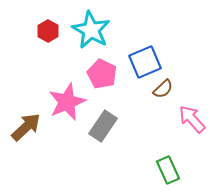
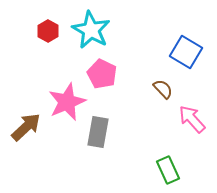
blue square: moved 41 px right, 10 px up; rotated 36 degrees counterclockwise
brown semicircle: rotated 90 degrees counterclockwise
gray rectangle: moved 5 px left, 6 px down; rotated 24 degrees counterclockwise
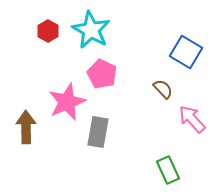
brown arrow: rotated 48 degrees counterclockwise
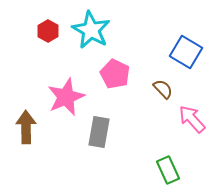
pink pentagon: moved 13 px right
pink star: moved 1 px left, 5 px up
gray rectangle: moved 1 px right
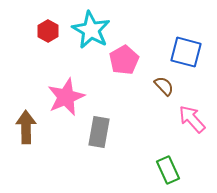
blue square: rotated 16 degrees counterclockwise
pink pentagon: moved 9 px right, 14 px up; rotated 16 degrees clockwise
brown semicircle: moved 1 px right, 3 px up
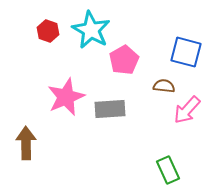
red hexagon: rotated 10 degrees counterclockwise
brown semicircle: rotated 40 degrees counterclockwise
pink arrow: moved 5 px left, 9 px up; rotated 96 degrees counterclockwise
brown arrow: moved 16 px down
gray rectangle: moved 11 px right, 23 px up; rotated 76 degrees clockwise
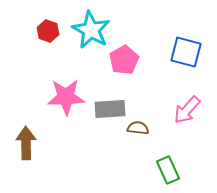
brown semicircle: moved 26 px left, 42 px down
pink star: rotated 21 degrees clockwise
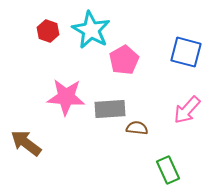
pink star: rotated 6 degrees clockwise
brown semicircle: moved 1 px left
brown arrow: rotated 52 degrees counterclockwise
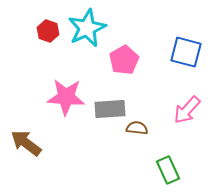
cyan star: moved 4 px left, 2 px up; rotated 18 degrees clockwise
